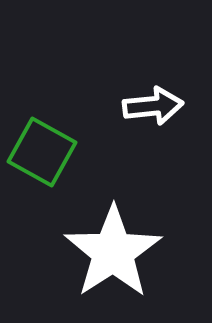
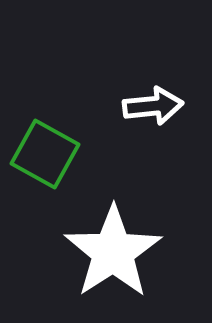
green square: moved 3 px right, 2 px down
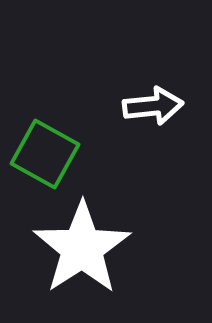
white star: moved 31 px left, 4 px up
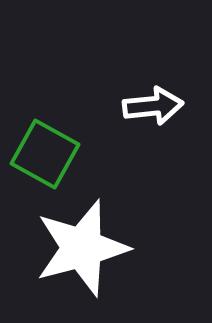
white star: rotated 18 degrees clockwise
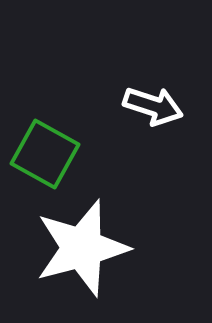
white arrow: rotated 24 degrees clockwise
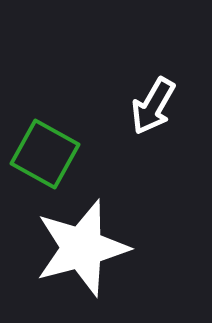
white arrow: rotated 102 degrees clockwise
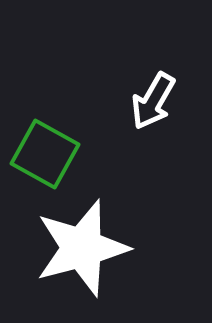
white arrow: moved 5 px up
